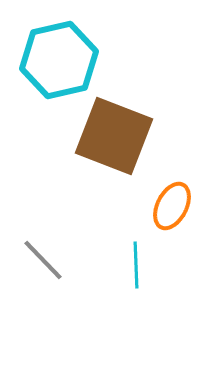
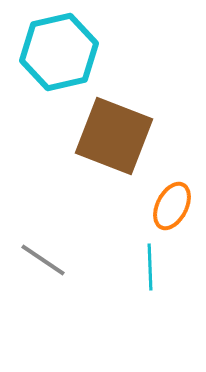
cyan hexagon: moved 8 px up
gray line: rotated 12 degrees counterclockwise
cyan line: moved 14 px right, 2 px down
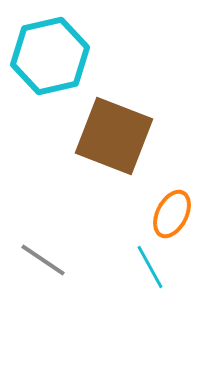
cyan hexagon: moved 9 px left, 4 px down
orange ellipse: moved 8 px down
cyan line: rotated 27 degrees counterclockwise
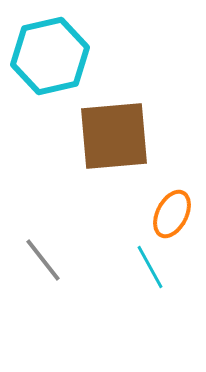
brown square: rotated 26 degrees counterclockwise
gray line: rotated 18 degrees clockwise
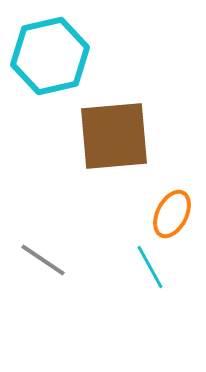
gray line: rotated 18 degrees counterclockwise
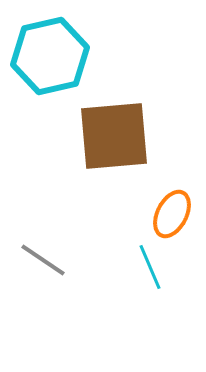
cyan line: rotated 6 degrees clockwise
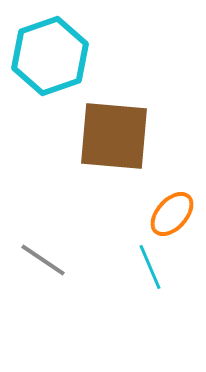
cyan hexagon: rotated 6 degrees counterclockwise
brown square: rotated 10 degrees clockwise
orange ellipse: rotated 15 degrees clockwise
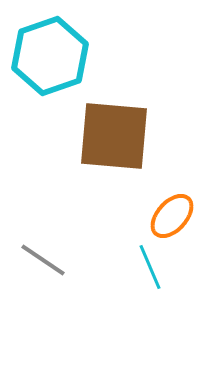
orange ellipse: moved 2 px down
